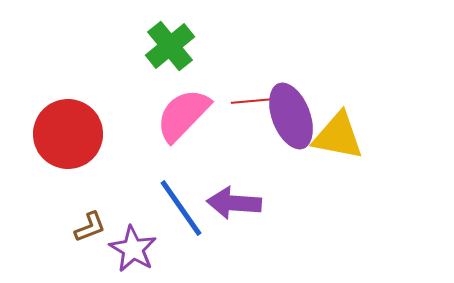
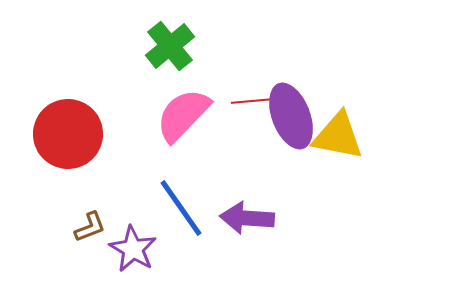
purple arrow: moved 13 px right, 15 px down
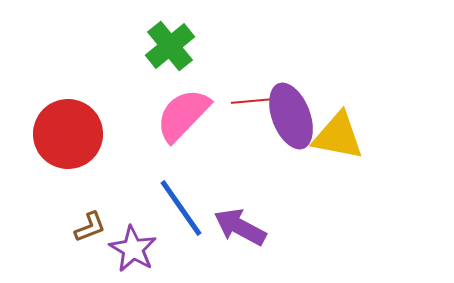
purple arrow: moved 7 px left, 9 px down; rotated 24 degrees clockwise
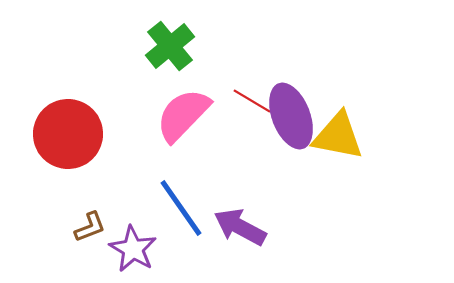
red line: rotated 36 degrees clockwise
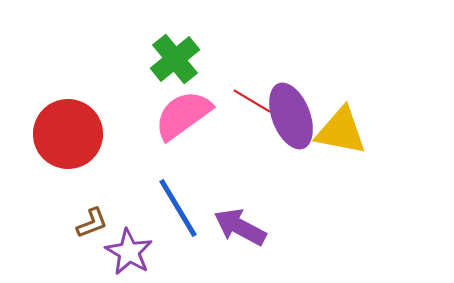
green cross: moved 5 px right, 13 px down
pink semicircle: rotated 10 degrees clockwise
yellow triangle: moved 3 px right, 5 px up
blue line: moved 3 px left; rotated 4 degrees clockwise
brown L-shape: moved 2 px right, 4 px up
purple star: moved 4 px left, 3 px down
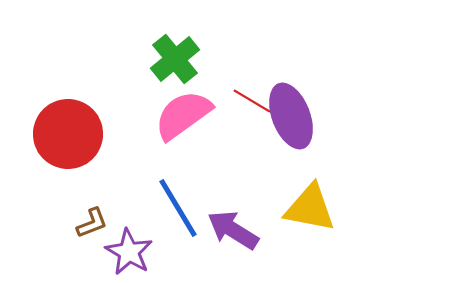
yellow triangle: moved 31 px left, 77 px down
purple arrow: moved 7 px left, 3 px down; rotated 4 degrees clockwise
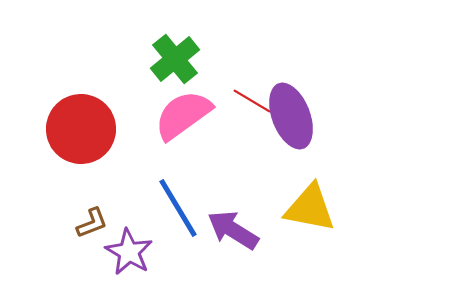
red circle: moved 13 px right, 5 px up
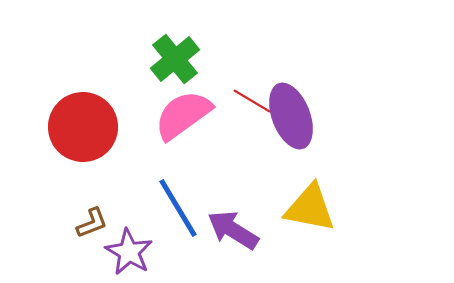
red circle: moved 2 px right, 2 px up
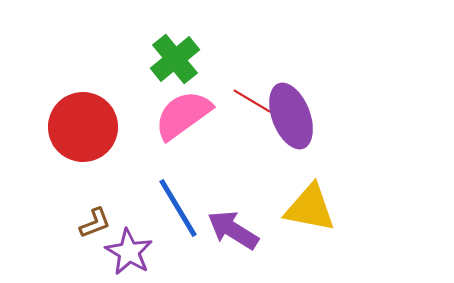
brown L-shape: moved 3 px right
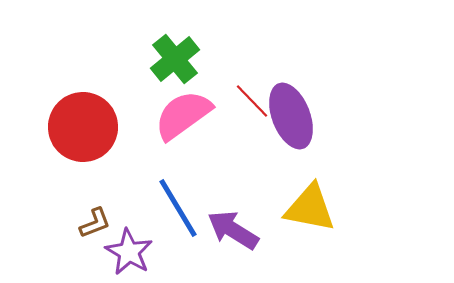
red line: rotated 15 degrees clockwise
